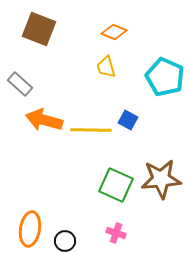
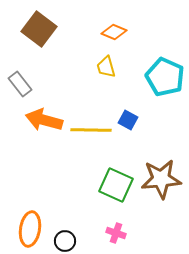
brown square: rotated 16 degrees clockwise
gray rectangle: rotated 10 degrees clockwise
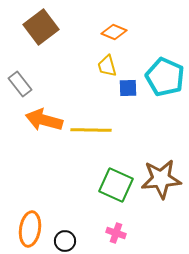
brown square: moved 2 px right, 2 px up; rotated 16 degrees clockwise
yellow trapezoid: moved 1 px right, 1 px up
blue square: moved 32 px up; rotated 30 degrees counterclockwise
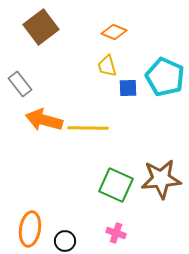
yellow line: moved 3 px left, 2 px up
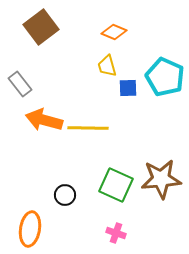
black circle: moved 46 px up
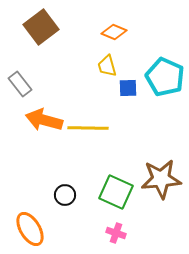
green square: moved 7 px down
orange ellipse: rotated 40 degrees counterclockwise
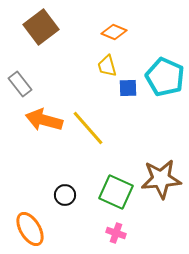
yellow line: rotated 48 degrees clockwise
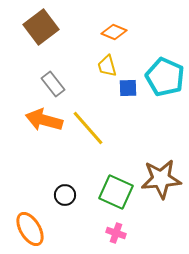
gray rectangle: moved 33 px right
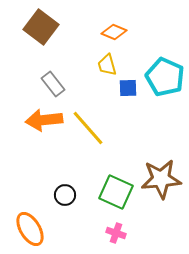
brown square: rotated 16 degrees counterclockwise
yellow trapezoid: moved 1 px up
orange arrow: rotated 21 degrees counterclockwise
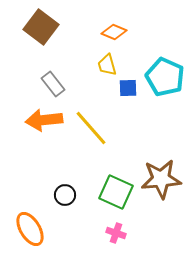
yellow line: moved 3 px right
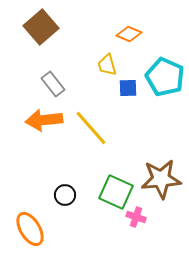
brown square: rotated 12 degrees clockwise
orange diamond: moved 15 px right, 2 px down
pink cross: moved 20 px right, 16 px up
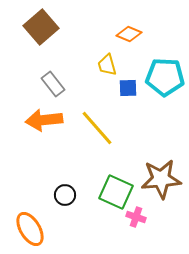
cyan pentagon: rotated 21 degrees counterclockwise
yellow line: moved 6 px right
